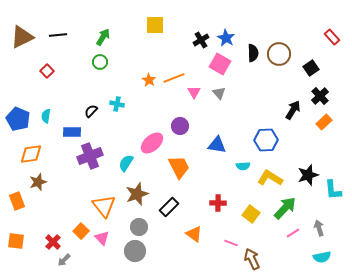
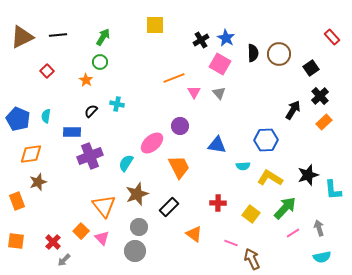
orange star at (149, 80): moved 63 px left
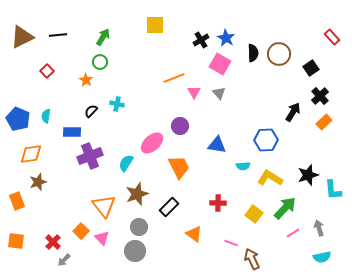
black arrow at (293, 110): moved 2 px down
yellow square at (251, 214): moved 3 px right
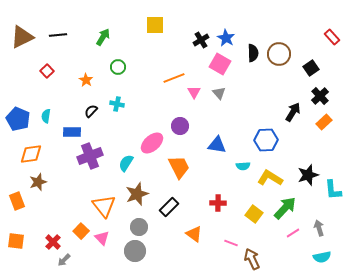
green circle at (100, 62): moved 18 px right, 5 px down
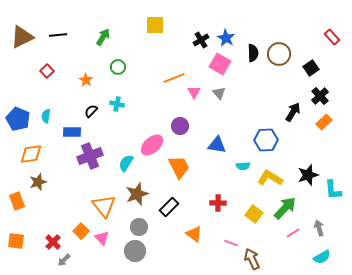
pink ellipse at (152, 143): moved 2 px down
cyan semicircle at (322, 257): rotated 18 degrees counterclockwise
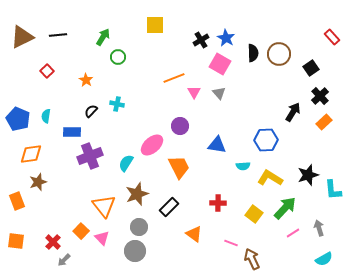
green circle at (118, 67): moved 10 px up
cyan semicircle at (322, 257): moved 2 px right, 2 px down
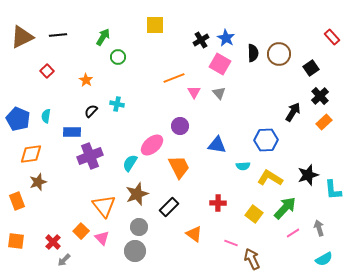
cyan semicircle at (126, 163): moved 4 px right
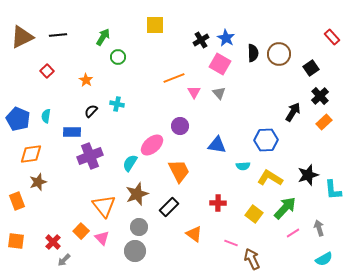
orange trapezoid at (179, 167): moved 4 px down
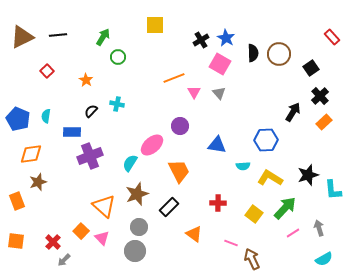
orange triangle at (104, 206): rotated 10 degrees counterclockwise
